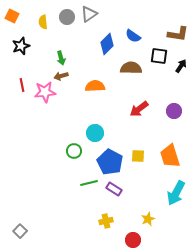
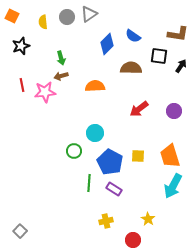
green line: rotated 72 degrees counterclockwise
cyan arrow: moved 3 px left, 7 px up
yellow star: rotated 16 degrees counterclockwise
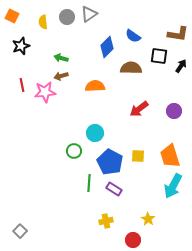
blue diamond: moved 3 px down
green arrow: rotated 120 degrees clockwise
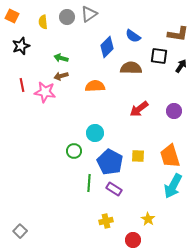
pink star: rotated 15 degrees clockwise
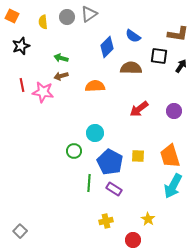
pink star: moved 2 px left
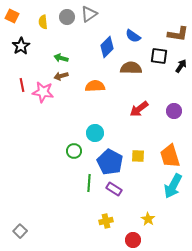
black star: rotated 12 degrees counterclockwise
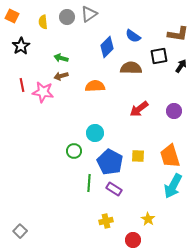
black square: rotated 18 degrees counterclockwise
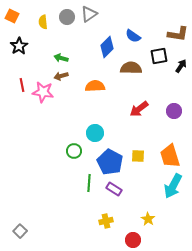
black star: moved 2 px left
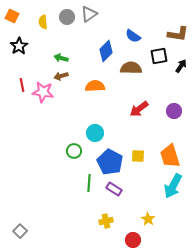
blue diamond: moved 1 px left, 4 px down
